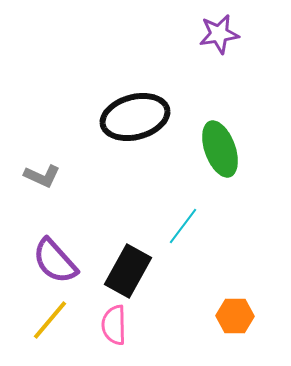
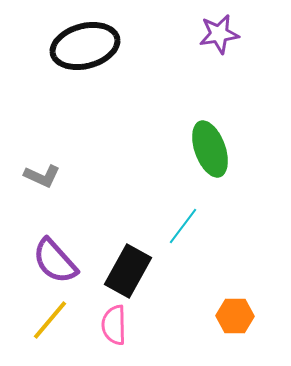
black ellipse: moved 50 px left, 71 px up
green ellipse: moved 10 px left
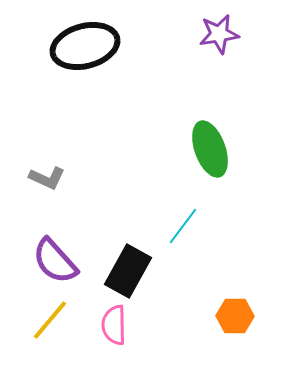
gray L-shape: moved 5 px right, 2 px down
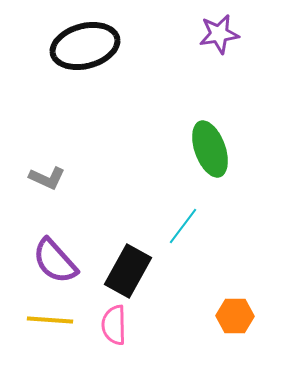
yellow line: rotated 54 degrees clockwise
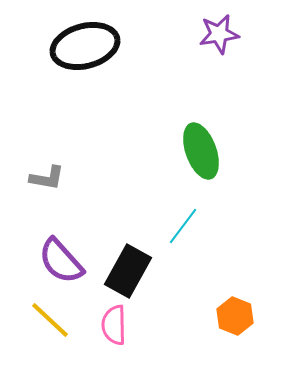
green ellipse: moved 9 px left, 2 px down
gray L-shape: rotated 15 degrees counterclockwise
purple semicircle: moved 6 px right
orange hexagon: rotated 21 degrees clockwise
yellow line: rotated 39 degrees clockwise
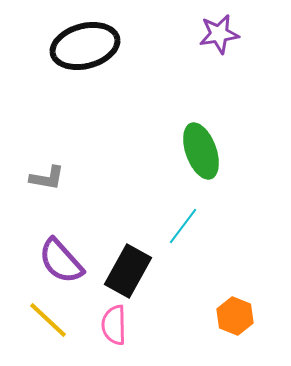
yellow line: moved 2 px left
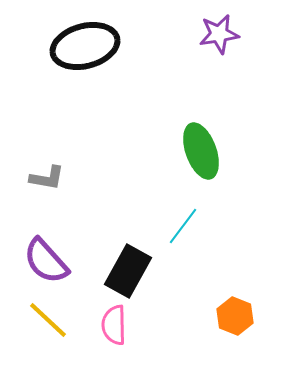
purple semicircle: moved 15 px left
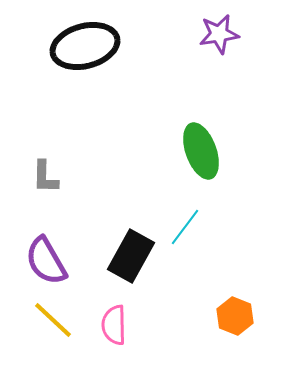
gray L-shape: moved 2 px left, 1 px up; rotated 81 degrees clockwise
cyan line: moved 2 px right, 1 px down
purple semicircle: rotated 12 degrees clockwise
black rectangle: moved 3 px right, 15 px up
yellow line: moved 5 px right
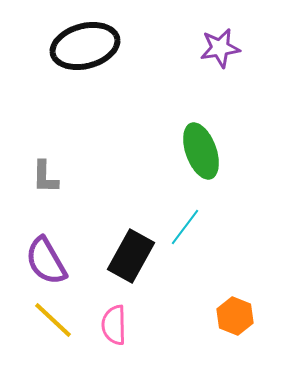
purple star: moved 1 px right, 14 px down
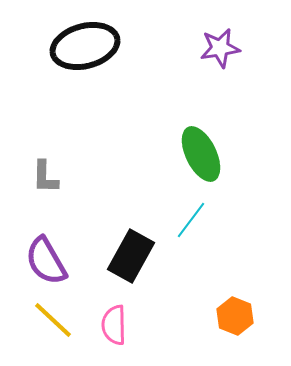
green ellipse: moved 3 px down; rotated 6 degrees counterclockwise
cyan line: moved 6 px right, 7 px up
